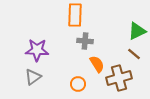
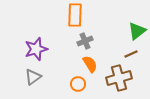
green triangle: rotated 12 degrees counterclockwise
gray cross: rotated 28 degrees counterclockwise
purple star: moved 1 px left, 1 px up; rotated 20 degrees counterclockwise
brown line: moved 3 px left; rotated 64 degrees counterclockwise
orange semicircle: moved 7 px left
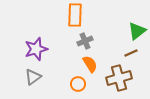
brown line: moved 1 px up
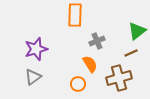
gray cross: moved 12 px right
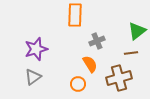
brown line: rotated 16 degrees clockwise
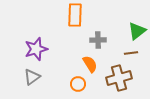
gray cross: moved 1 px right, 1 px up; rotated 21 degrees clockwise
gray triangle: moved 1 px left
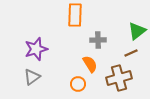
brown line: rotated 16 degrees counterclockwise
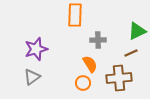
green triangle: rotated 12 degrees clockwise
brown cross: rotated 10 degrees clockwise
orange circle: moved 5 px right, 1 px up
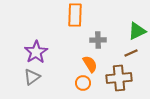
purple star: moved 3 px down; rotated 15 degrees counterclockwise
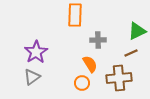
orange circle: moved 1 px left
